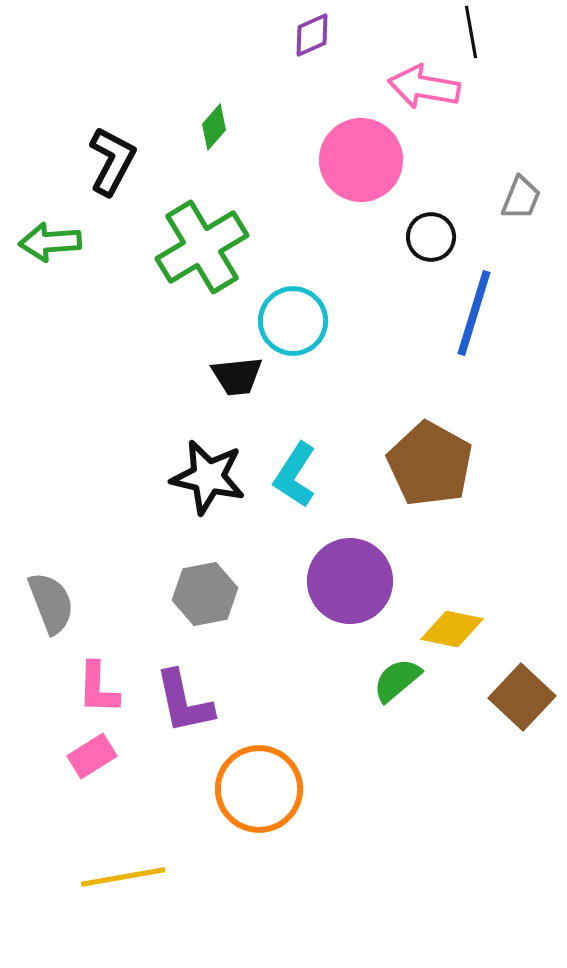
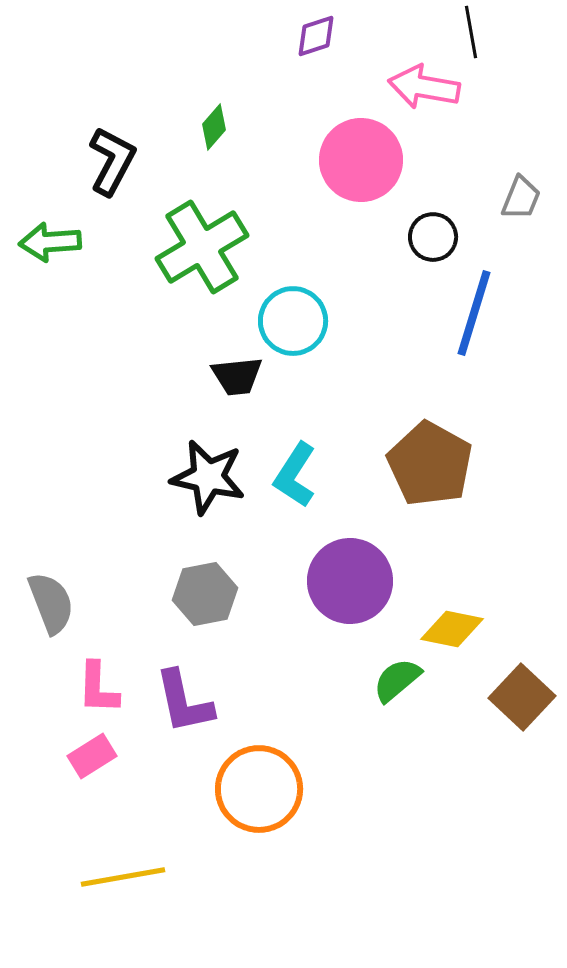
purple diamond: moved 4 px right, 1 px down; rotated 6 degrees clockwise
black circle: moved 2 px right
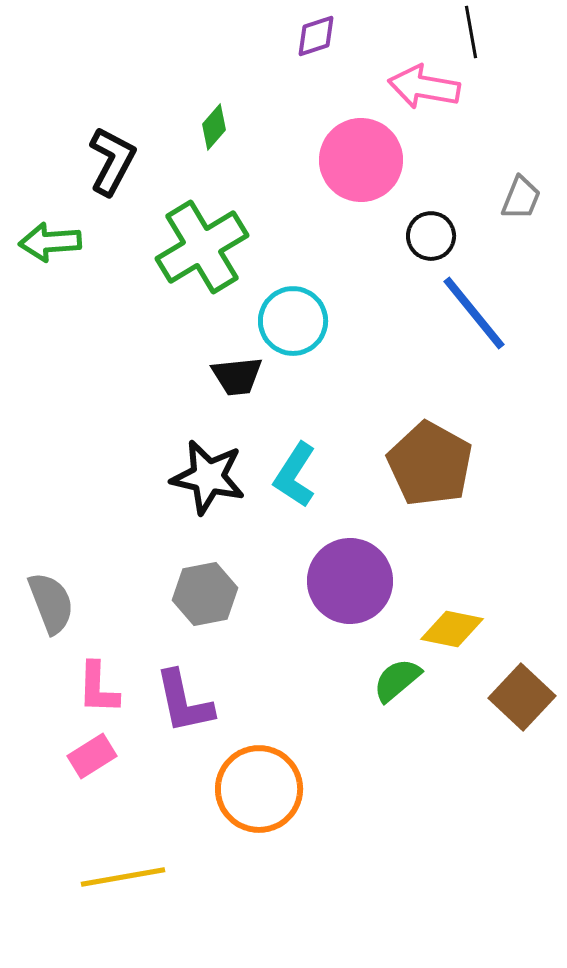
black circle: moved 2 px left, 1 px up
blue line: rotated 56 degrees counterclockwise
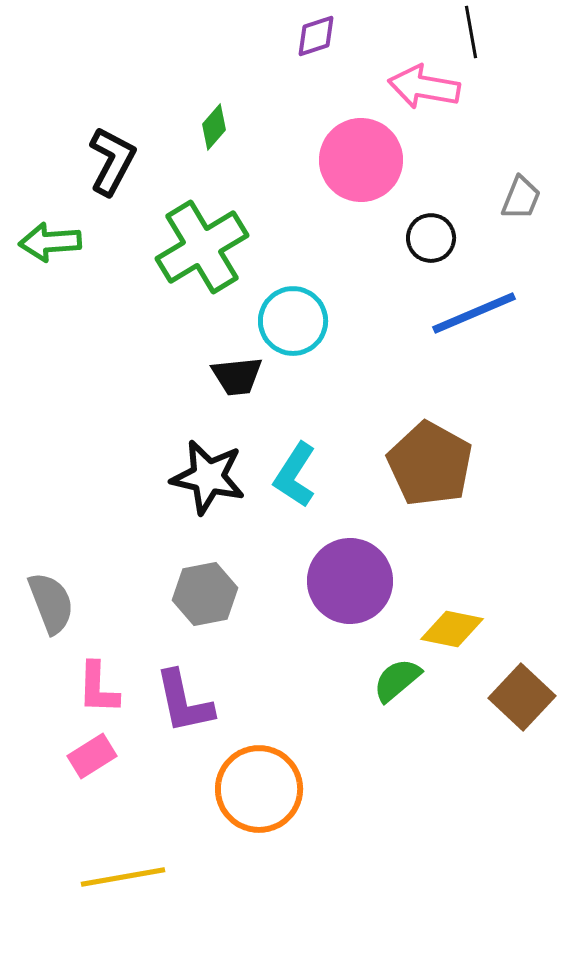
black circle: moved 2 px down
blue line: rotated 74 degrees counterclockwise
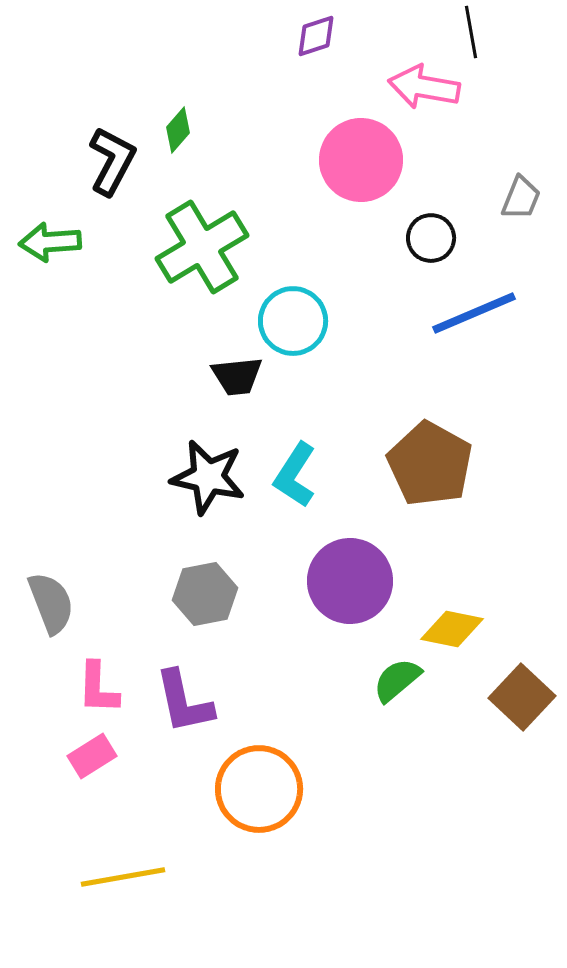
green diamond: moved 36 px left, 3 px down
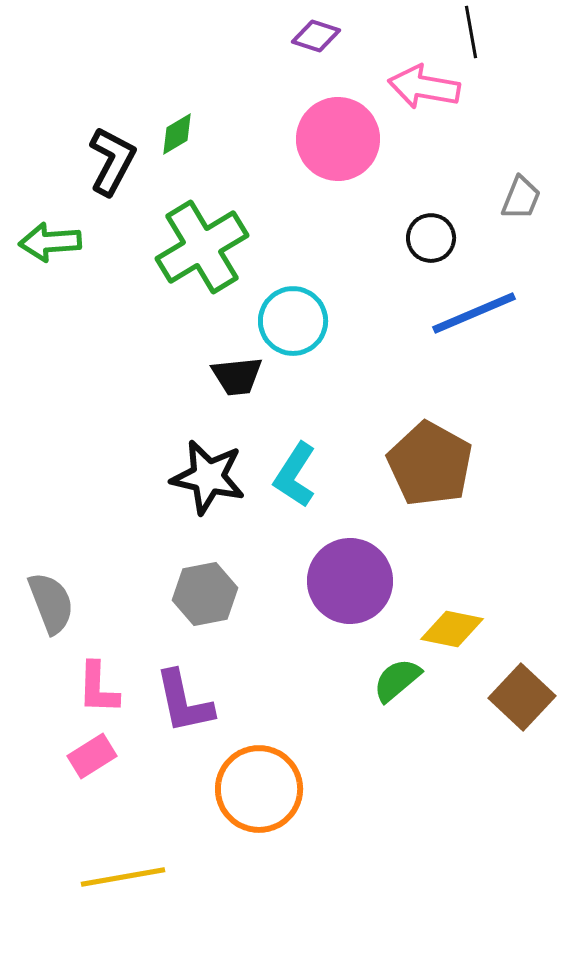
purple diamond: rotated 36 degrees clockwise
green diamond: moved 1 px left, 4 px down; rotated 18 degrees clockwise
pink circle: moved 23 px left, 21 px up
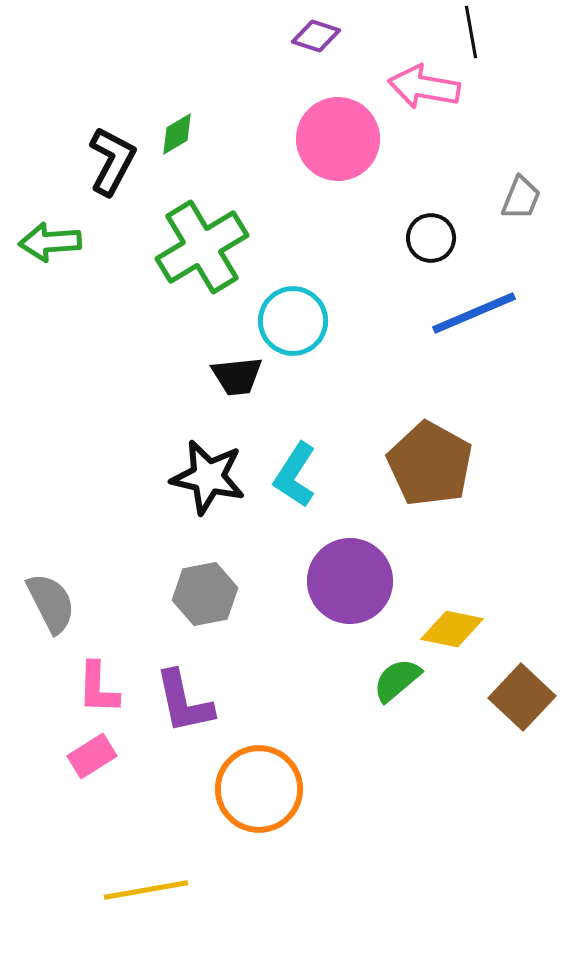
gray semicircle: rotated 6 degrees counterclockwise
yellow line: moved 23 px right, 13 px down
